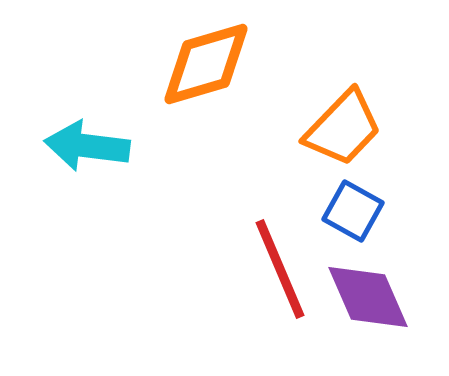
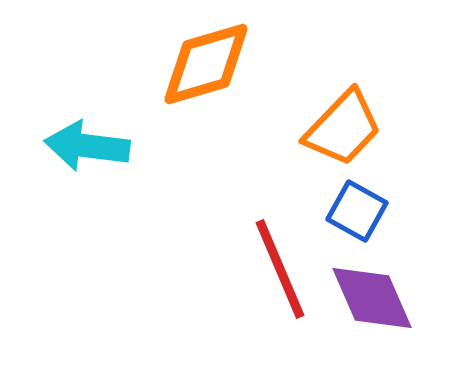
blue square: moved 4 px right
purple diamond: moved 4 px right, 1 px down
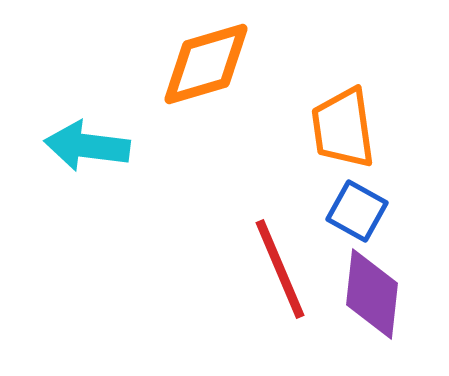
orange trapezoid: rotated 128 degrees clockwise
purple diamond: moved 4 px up; rotated 30 degrees clockwise
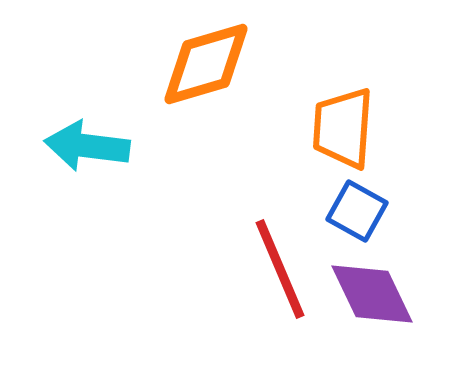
orange trapezoid: rotated 12 degrees clockwise
purple diamond: rotated 32 degrees counterclockwise
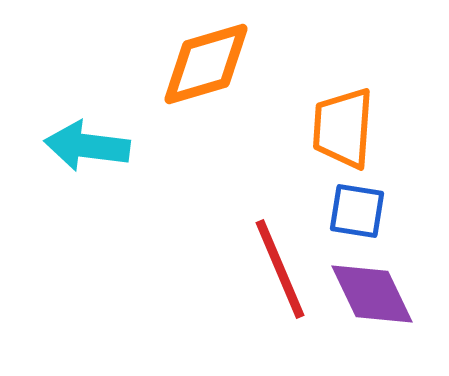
blue square: rotated 20 degrees counterclockwise
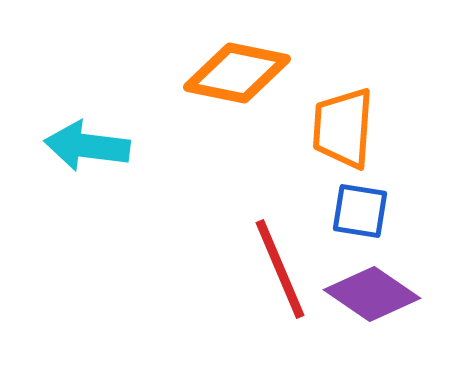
orange diamond: moved 31 px right, 9 px down; rotated 28 degrees clockwise
blue square: moved 3 px right
purple diamond: rotated 30 degrees counterclockwise
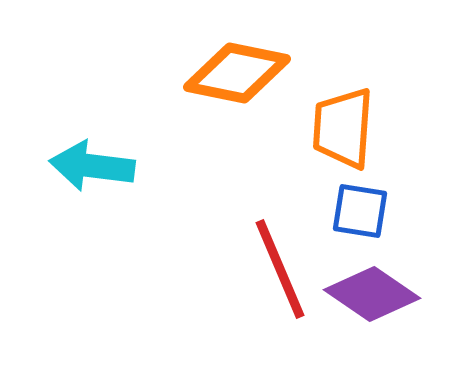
cyan arrow: moved 5 px right, 20 px down
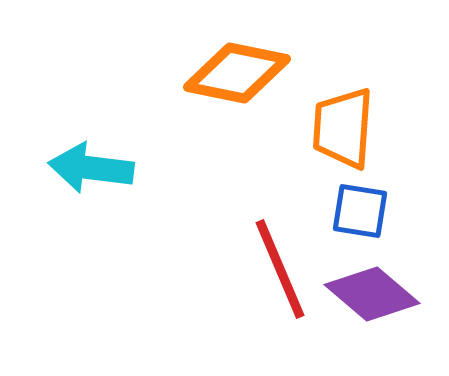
cyan arrow: moved 1 px left, 2 px down
purple diamond: rotated 6 degrees clockwise
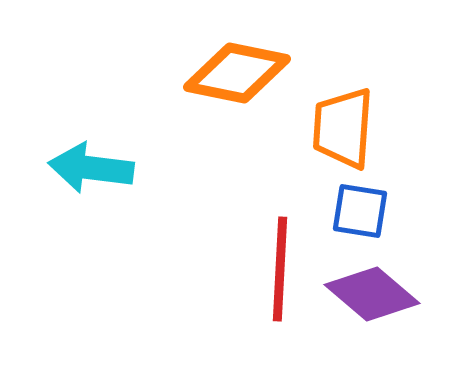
red line: rotated 26 degrees clockwise
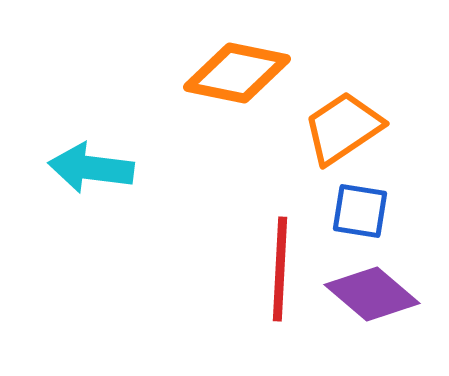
orange trapezoid: rotated 52 degrees clockwise
